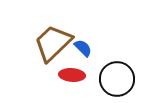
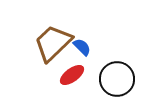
blue semicircle: moved 1 px left, 1 px up
red ellipse: rotated 40 degrees counterclockwise
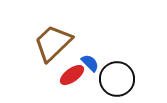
blue semicircle: moved 8 px right, 16 px down
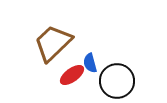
blue semicircle: rotated 150 degrees counterclockwise
black circle: moved 2 px down
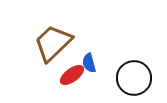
blue semicircle: moved 1 px left
black circle: moved 17 px right, 3 px up
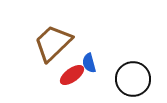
black circle: moved 1 px left, 1 px down
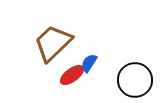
blue semicircle: rotated 48 degrees clockwise
black circle: moved 2 px right, 1 px down
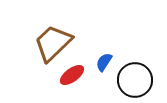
blue semicircle: moved 15 px right, 1 px up
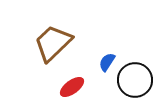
blue semicircle: moved 3 px right
red ellipse: moved 12 px down
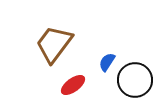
brown trapezoid: moved 1 px right, 1 px down; rotated 9 degrees counterclockwise
red ellipse: moved 1 px right, 2 px up
